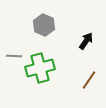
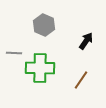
gray line: moved 3 px up
green cross: rotated 16 degrees clockwise
brown line: moved 8 px left
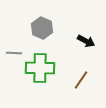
gray hexagon: moved 2 px left, 3 px down
black arrow: rotated 84 degrees clockwise
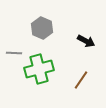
green cross: moved 1 px left, 1 px down; rotated 16 degrees counterclockwise
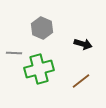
black arrow: moved 3 px left, 3 px down; rotated 12 degrees counterclockwise
brown line: moved 1 px down; rotated 18 degrees clockwise
